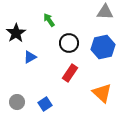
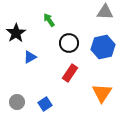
orange triangle: rotated 20 degrees clockwise
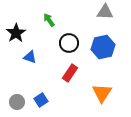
blue triangle: rotated 48 degrees clockwise
blue square: moved 4 px left, 4 px up
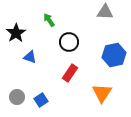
black circle: moved 1 px up
blue hexagon: moved 11 px right, 8 px down
gray circle: moved 5 px up
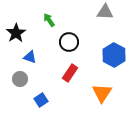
blue hexagon: rotated 20 degrees counterclockwise
gray circle: moved 3 px right, 18 px up
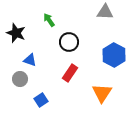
black star: rotated 18 degrees counterclockwise
blue triangle: moved 3 px down
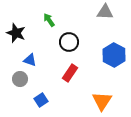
orange triangle: moved 8 px down
